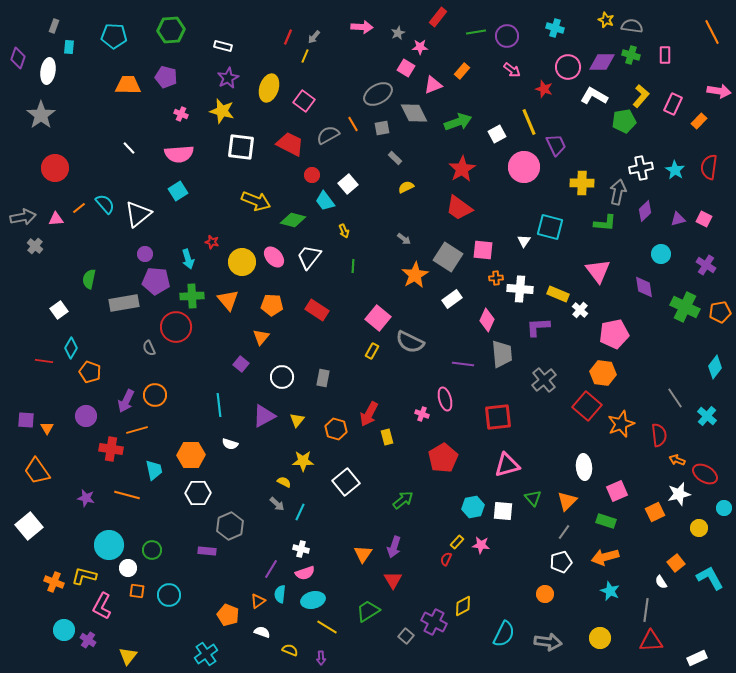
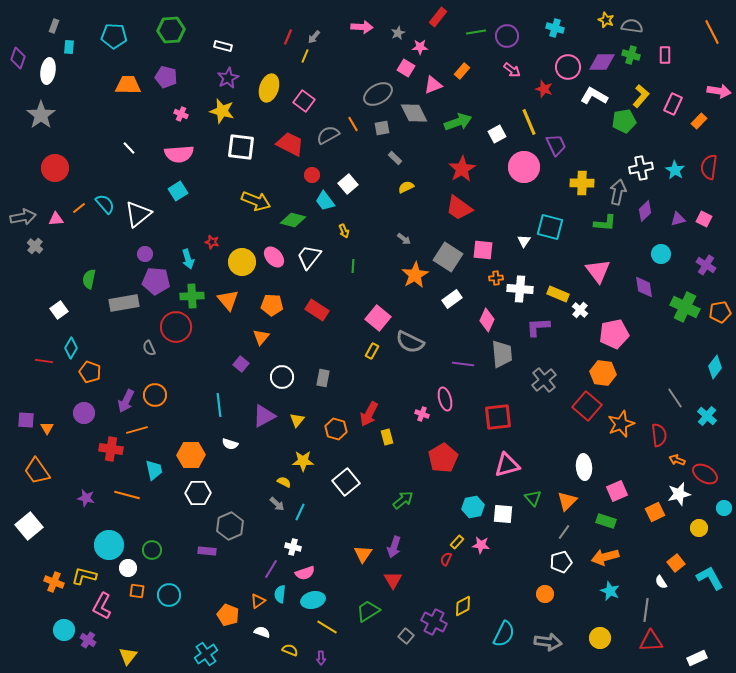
purple circle at (86, 416): moved 2 px left, 3 px up
white square at (503, 511): moved 3 px down
white cross at (301, 549): moved 8 px left, 2 px up
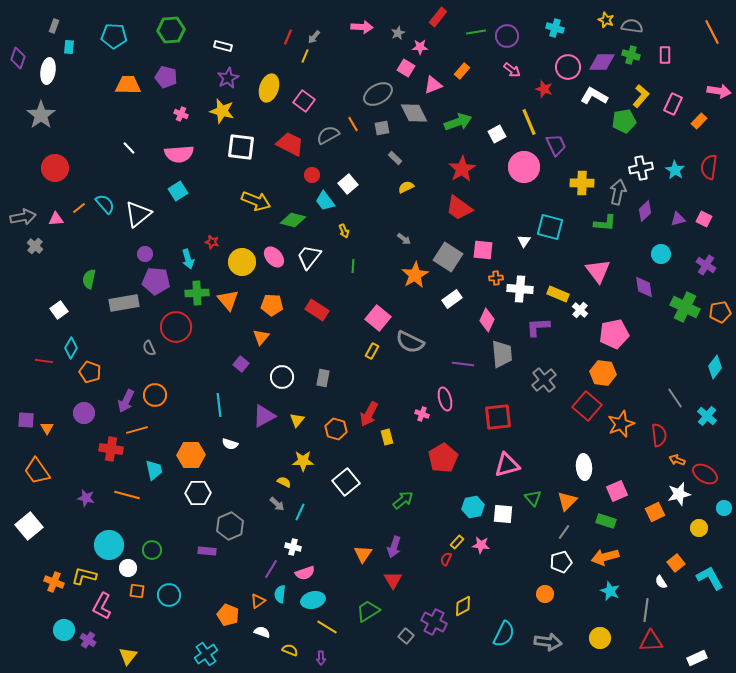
green cross at (192, 296): moved 5 px right, 3 px up
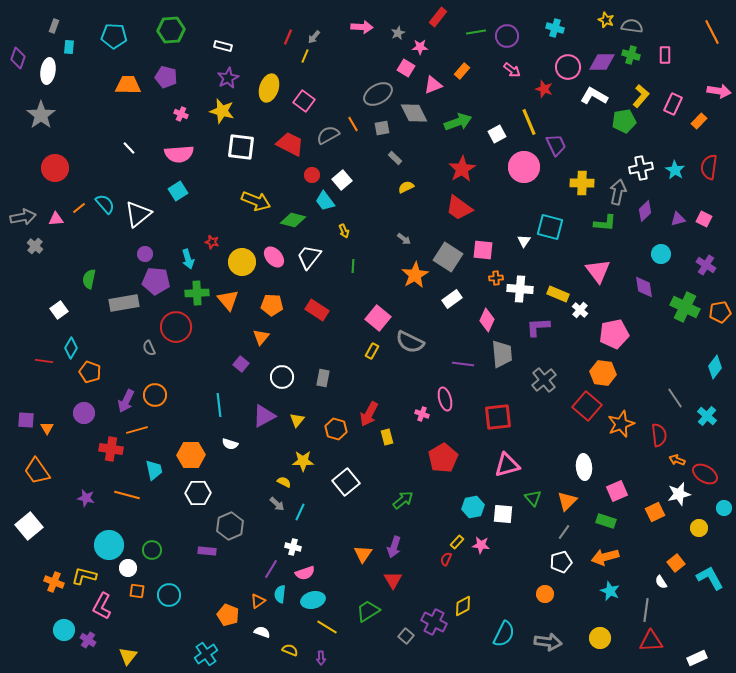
white square at (348, 184): moved 6 px left, 4 px up
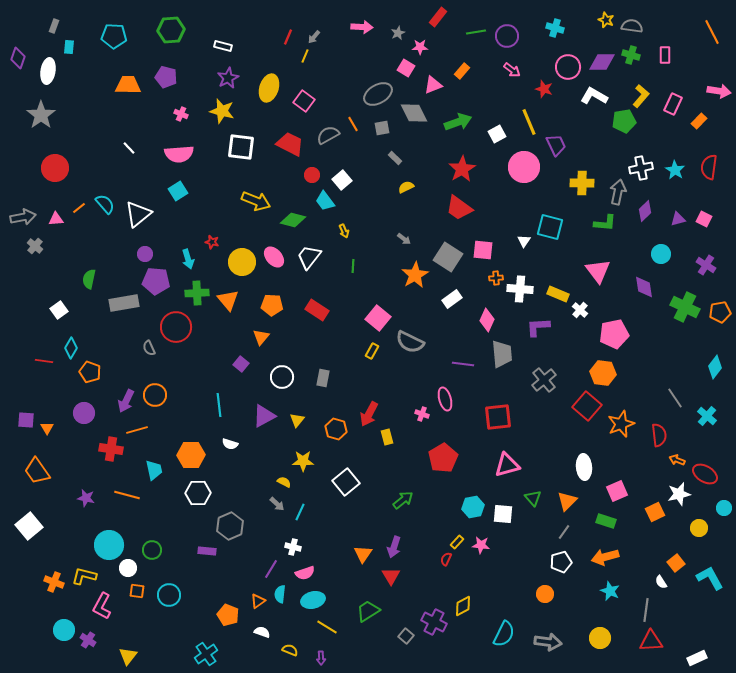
red triangle at (393, 580): moved 2 px left, 4 px up
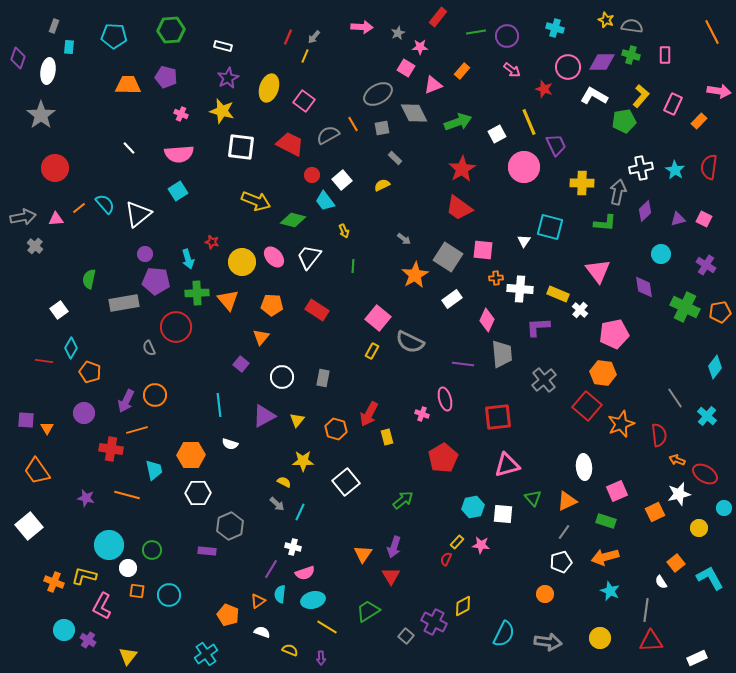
yellow semicircle at (406, 187): moved 24 px left, 2 px up
orange triangle at (567, 501): rotated 20 degrees clockwise
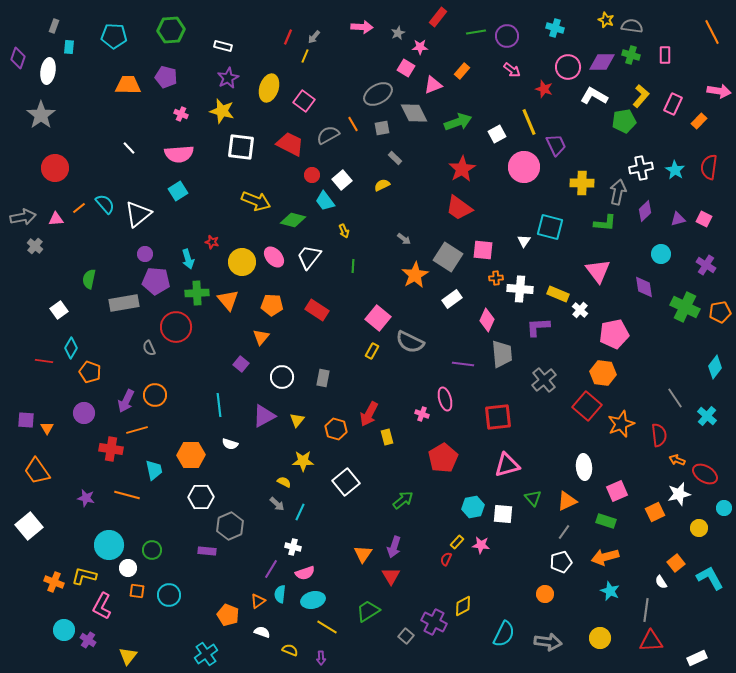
white hexagon at (198, 493): moved 3 px right, 4 px down
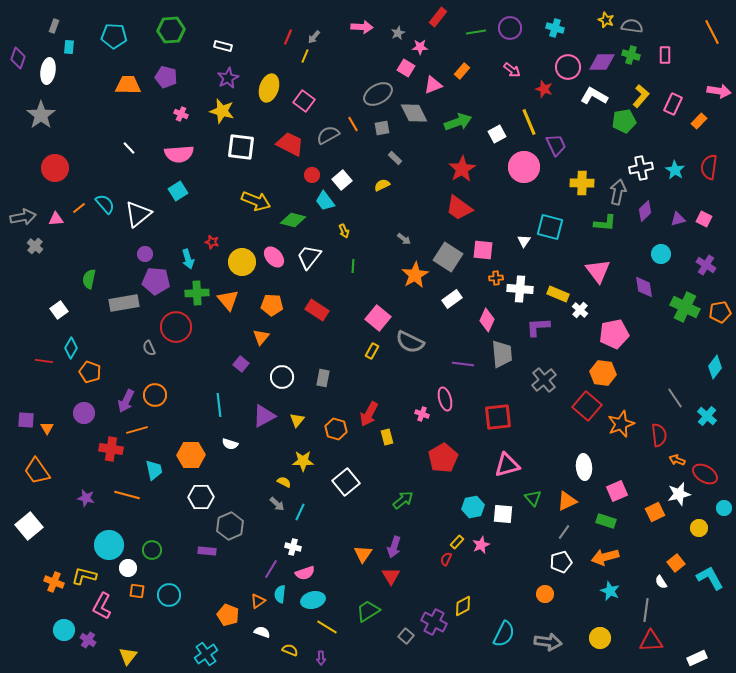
purple circle at (507, 36): moved 3 px right, 8 px up
pink star at (481, 545): rotated 30 degrees counterclockwise
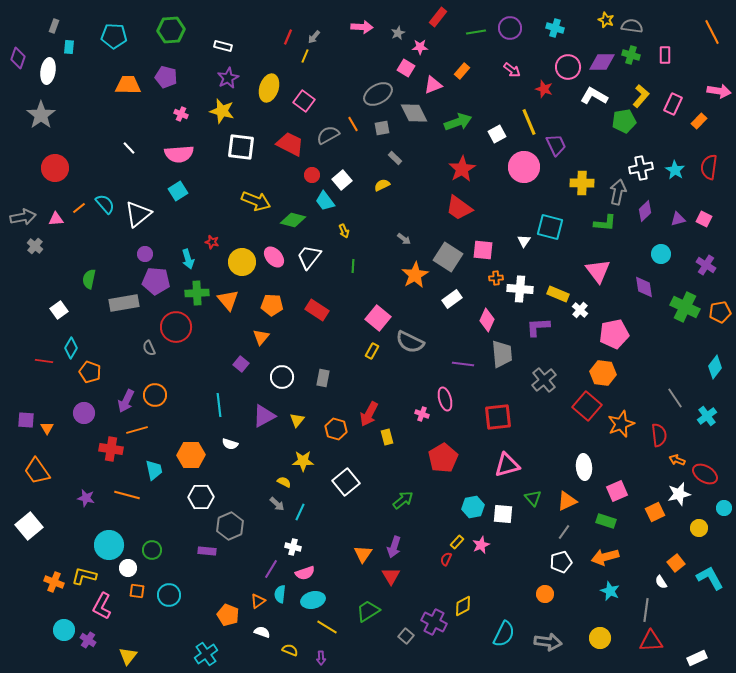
cyan cross at (707, 416): rotated 12 degrees clockwise
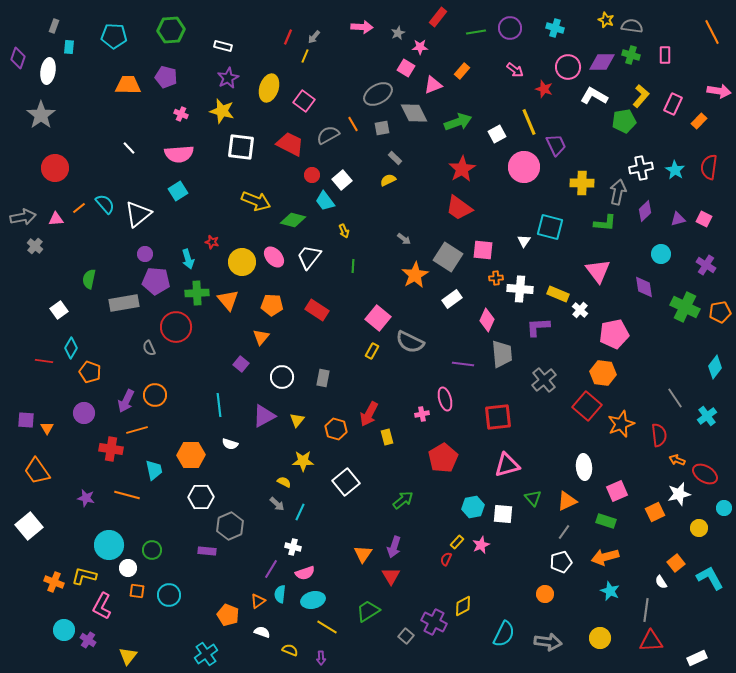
pink arrow at (512, 70): moved 3 px right
yellow semicircle at (382, 185): moved 6 px right, 5 px up
pink cross at (422, 414): rotated 32 degrees counterclockwise
